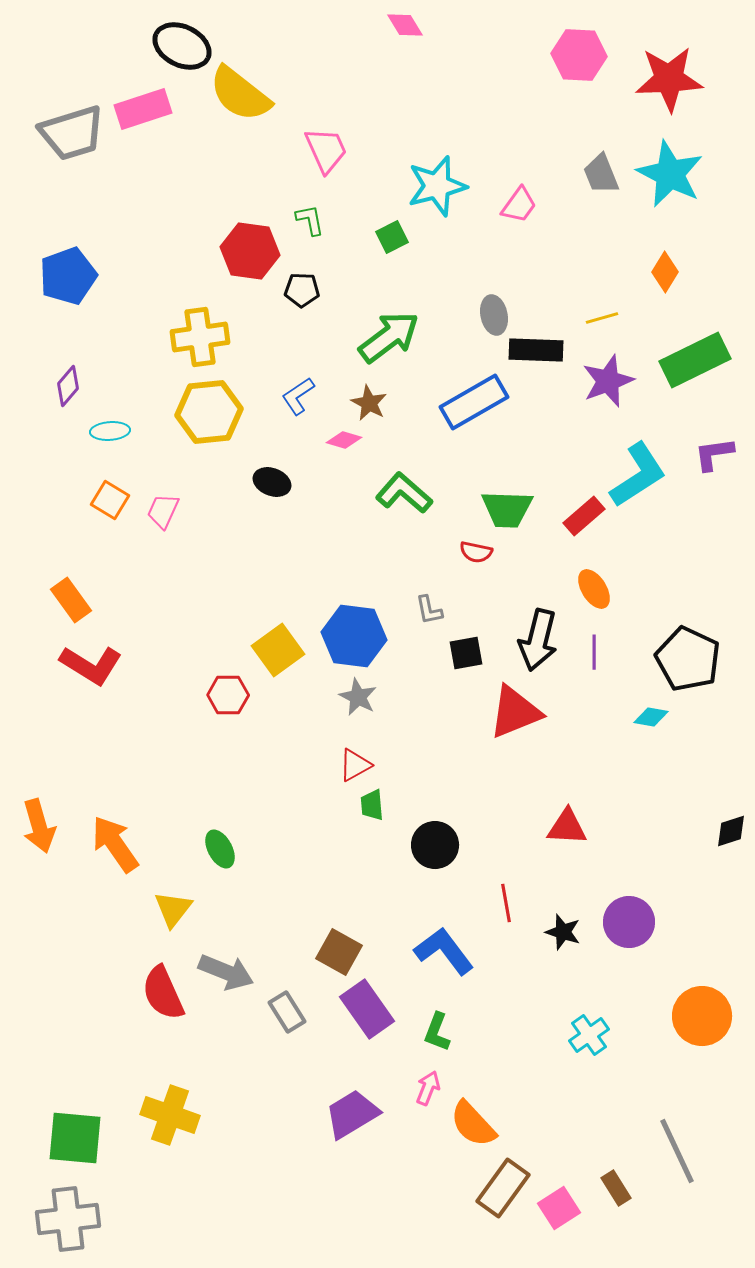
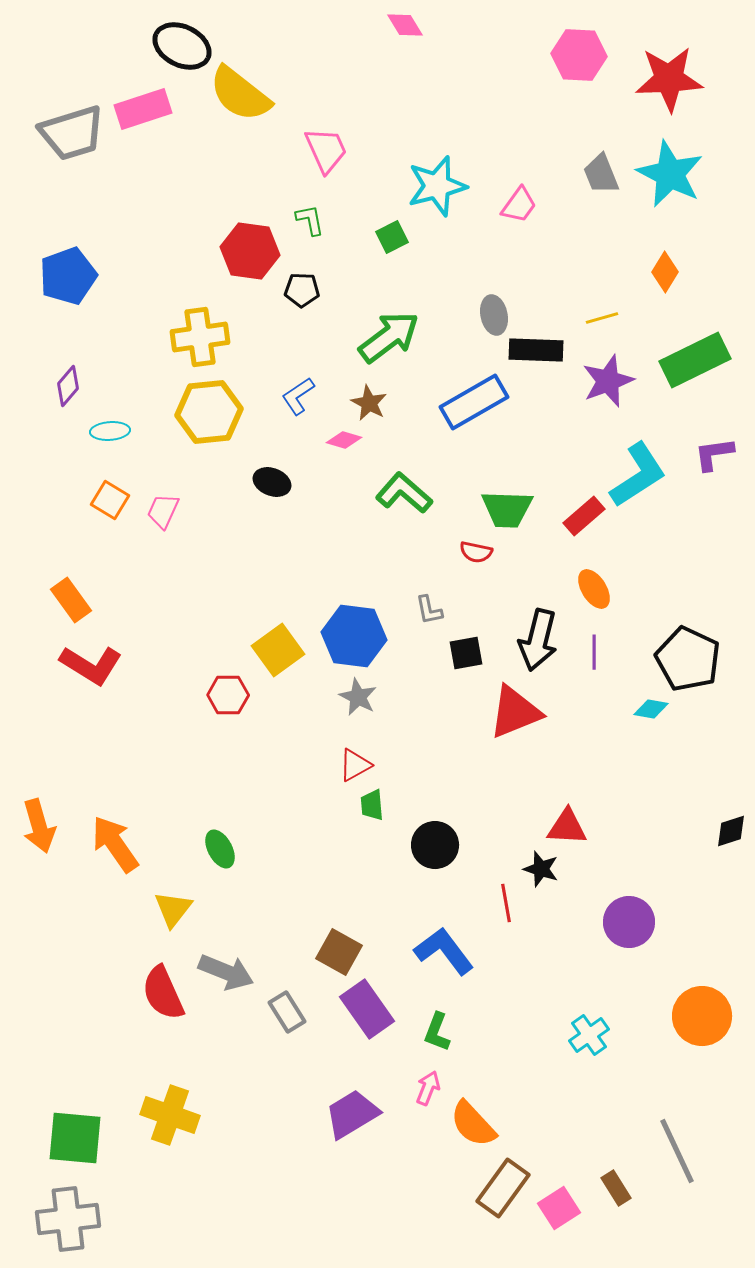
cyan diamond at (651, 717): moved 8 px up
black star at (563, 932): moved 22 px left, 63 px up
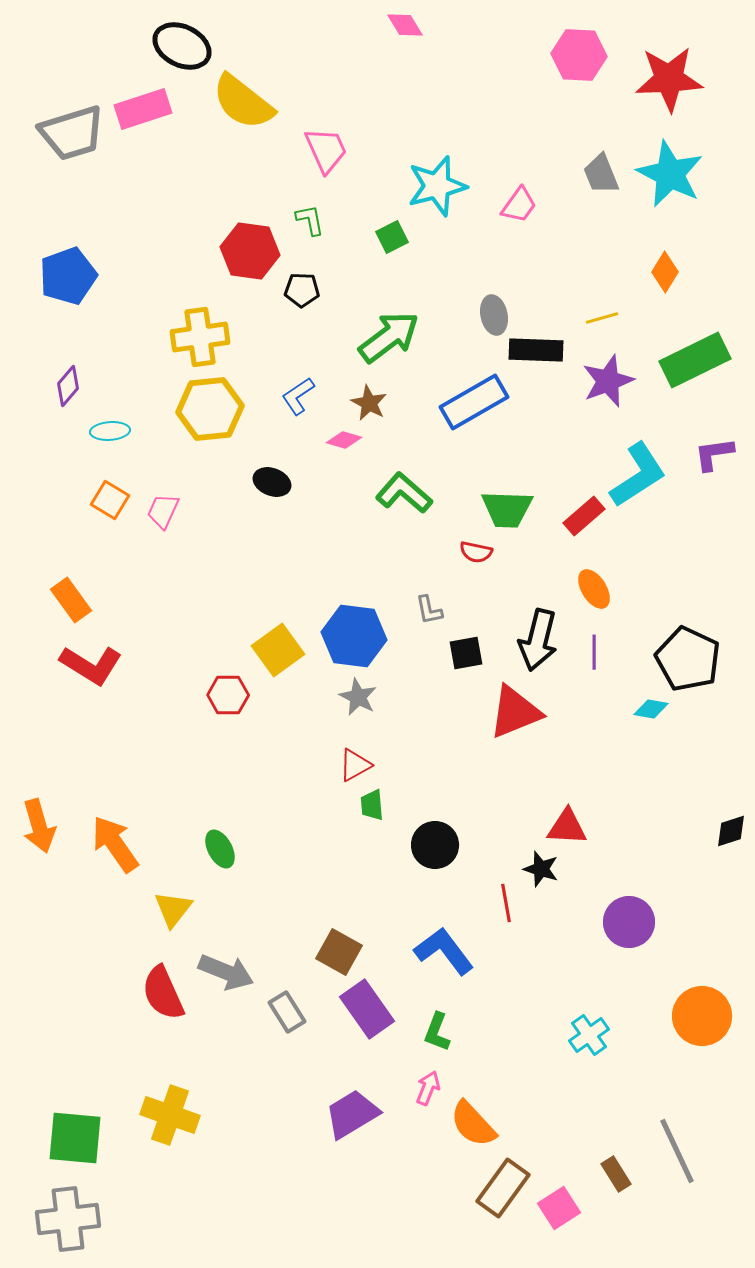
yellow semicircle at (240, 94): moved 3 px right, 8 px down
yellow hexagon at (209, 412): moved 1 px right, 3 px up
brown rectangle at (616, 1188): moved 14 px up
